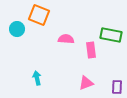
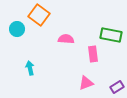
orange square: rotated 15 degrees clockwise
pink rectangle: moved 2 px right, 4 px down
cyan arrow: moved 7 px left, 10 px up
purple rectangle: rotated 56 degrees clockwise
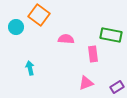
cyan circle: moved 1 px left, 2 px up
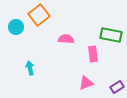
orange square: rotated 15 degrees clockwise
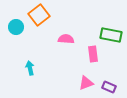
purple rectangle: moved 8 px left; rotated 56 degrees clockwise
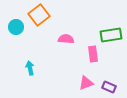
green rectangle: rotated 20 degrees counterclockwise
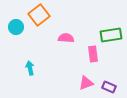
pink semicircle: moved 1 px up
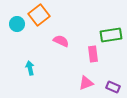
cyan circle: moved 1 px right, 3 px up
pink semicircle: moved 5 px left, 3 px down; rotated 21 degrees clockwise
purple rectangle: moved 4 px right
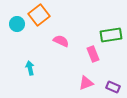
pink rectangle: rotated 14 degrees counterclockwise
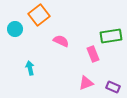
cyan circle: moved 2 px left, 5 px down
green rectangle: moved 1 px down
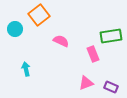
cyan arrow: moved 4 px left, 1 px down
purple rectangle: moved 2 px left
